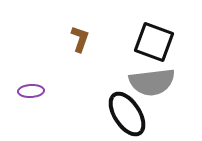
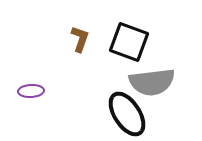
black square: moved 25 px left
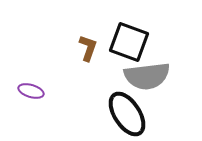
brown L-shape: moved 8 px right, 9 px down
gray semicircle: moved 5 px left, 6 px up
purple ellipse: rotated 20 degrees clockwise
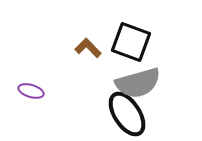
black square: moved 2 px right
brown L-shape: rotated 64 degrees counterclockwise
gray semicircle: moved 9 px left, 7 px down; rotated 9 degrees counterclockwise
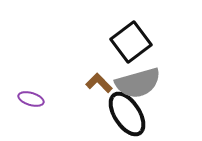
black square: rotated 33 degrees clockwise
brown L-shape: moved 11 px right, 35 px down
purple ellipse: moved 8 px down
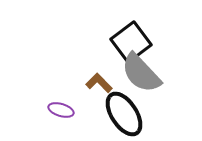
gray semicircle: moved 3 px right, 10 px up; rotated 63 degrees clockwise
purple ellipse: moved 30 px right, 11 px down
black ellipse: moved 3 px left
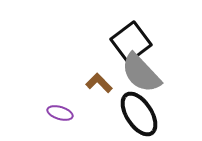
purple ellipse: moved 1 px left, 3 px down
black ellipse: moved 15 px right
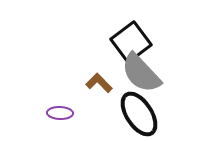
purple ellipse: rotated 15 degrees counterclockwise
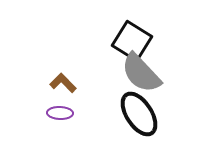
black square: moved 1 px right, 1 px up; rotated 21 degrees counterclockwise
brown L-shape: moved 36 px left
